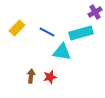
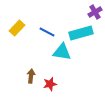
red star: moved 7 px down
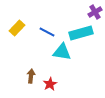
red star: rotated 16 degrees counterclockwise
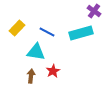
purple cross: moved 1 px left, 1 px up; rotated 24 degrees counterclockwise
cyan triangle: moved 26 px left
red star: moved 3 px right, 13 px up
